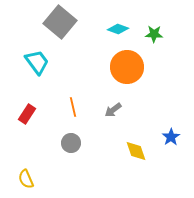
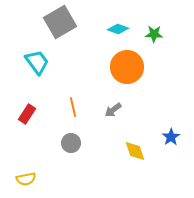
gray square: rotated 20 degrees clockwise
yellow diamond: moved 1 px left
yellow semicircle: rotated 78 degrees counterclockwise
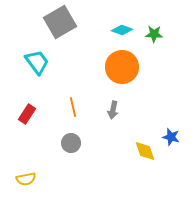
cyan diamond: moved 4 px right, 1 px down
orange circle: moved 5 px left
gray arrow: rotated 42 degrees counterclockwise
blue star: rotated 24 degrees counterclockwise
yellow diamond: moved 10 px right
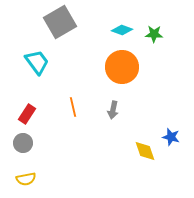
gray circle: moved 48 px left
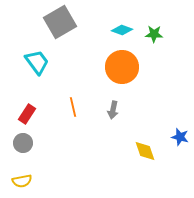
blue star: moved 9 px right
yellow semicircle: moved 4 px left, 2 px down
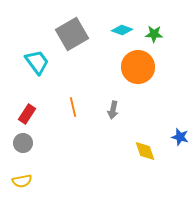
gray square: moved 12 px right, 12 px down
orange circle: moved 16 px right
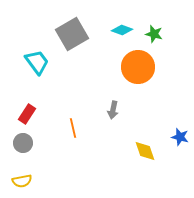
green star: rotated 12 degrees clockwise
orange line: moved 21 px down
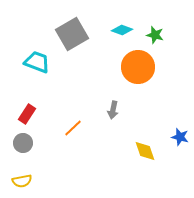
green star: moved 1 px right, 1 px down
cyan trapezoid: rotated 32 degrees counterclockwise
orange line: rotated 60 degrees clockwise
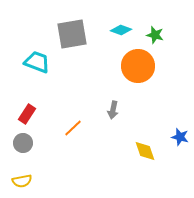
cyan diamond: moved 1 px left
gray square: rotated 20 degrees clockwise
orange circle: moved 1 px up
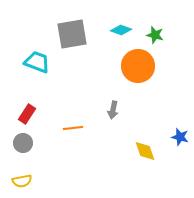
orange line: rotated 36 degrees clockwise
